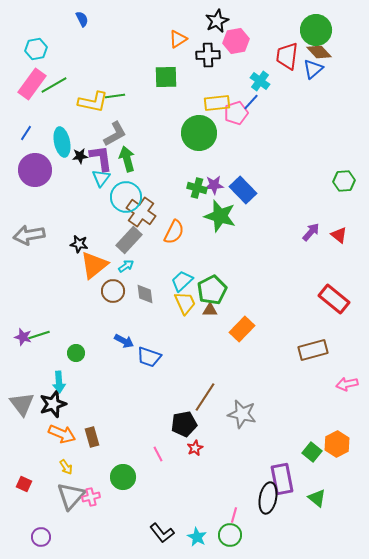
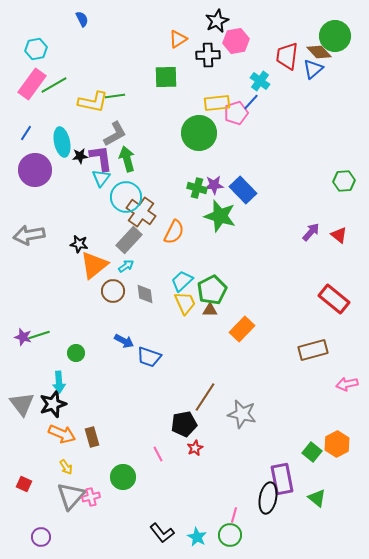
green circle at (316, 30): moved 19 px right, 6 px down
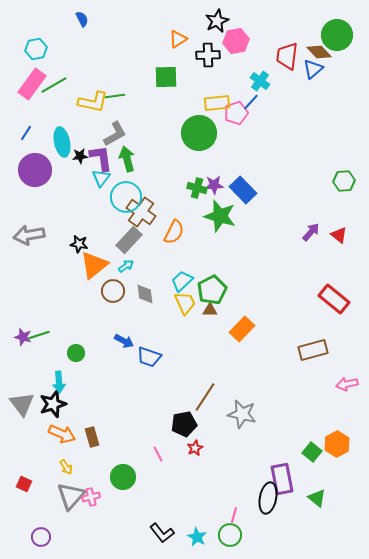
green circle at (335, 36): moved 2 px right, 1 px up
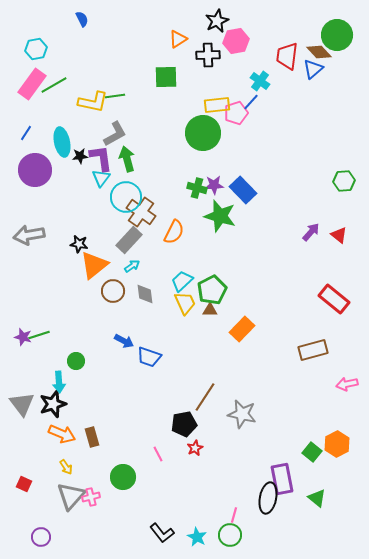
yellow rectangle at (217, 103): moved 2 px down
green circle at (199, 133): moved 4 px right
cyan arrow at (126, 266): moved 6 px right
green circle at (76, 353): moved 8 px down
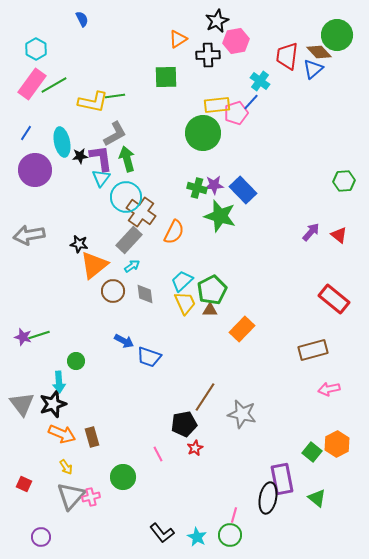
cyan hexagon at (36, 49): rotated 20 degrees counterclockwise
pink arrow at (347, 384): moved 18 px left, 5 px down
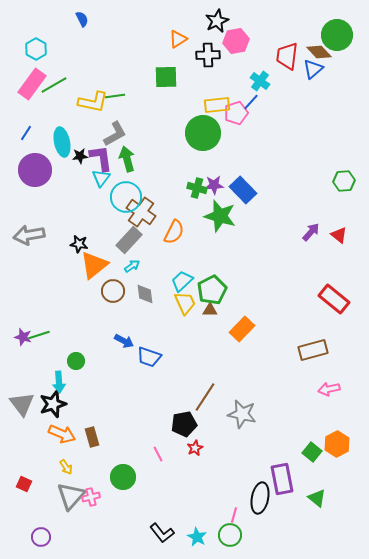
black ellipse at (268, 498): moved 8 px left
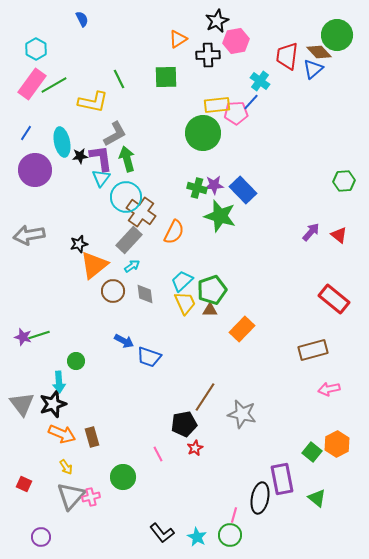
green line at (115, 96): moved 4 px right, 17 px up; rotated 72 degrees clockwise
pink pentagon at (236, 113): rotated 15 degrees clockwise
black star at (79, 244): rotated 24 degrees counterclockwise
green pentagon at (212, 290): rotated 8 degrees clockwise
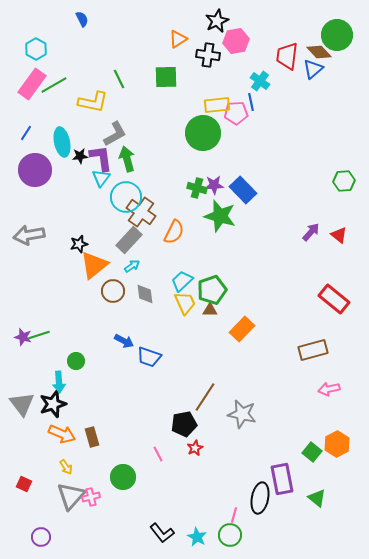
black cross at (208, 55): rotated 10 degrees clockwise
blue line at (251, 102): rotated 54 degrees counterclockwise
